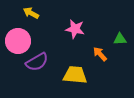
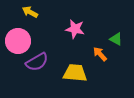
yellow arrow: moved 1 px left, 1 px up
green triangle: moved 4 px left; rotated 32 degrees clockwise
yellow trapezoid: moved 2 px up
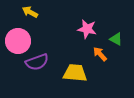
pink star: moved 12 px right
purple semicircle: rotated 10 degrees clockwise
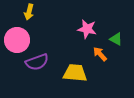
yellow arrow: moved 1 px left; rotated 105 degrees counterclockwise
pink circle: moved 1 px left, 1 px up
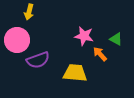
pink star: moved 3 px left, 7 px down
purple semicircle: moved 1 px right, 2 px up
